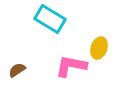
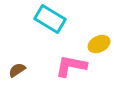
yellow ellipse: moved 4 px up; rotated 45 degrees clockwise
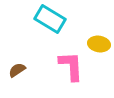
yellow ellipse: rotated 35 degrees clockwise
pink L-shape: rotated 76 degrees clockwise
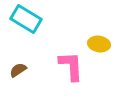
cyan rectangle: moved 24 px left
brown semicircle: moved 1 px right
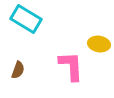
brown semicircle: rotated 144 degrees clockwise
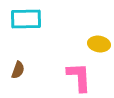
cyan rectangle: rotated 32 degrees counterclockwise
pink L-shape: moved 8 px right, 11 px down
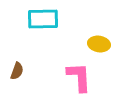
cyan rectangle: moved 17 px right
brown semicircle: moved 1 px left, 1 px down
